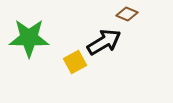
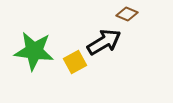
green star: moved 5 px right, 13 px down; rotated 6 degrees clockwise
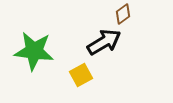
brown diamond: moved 4 px left; rotated 60 degrees counterclockwise
yellow square: moved 6 px right, 13 px down
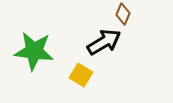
brown diamond: rotated 30 degrees counterclockwise
yellow square: rotated 30 degrees counterclockwise
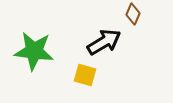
brown diamond: moved 10 px right
yellow square: moved 4 px right; rotated 15 degrees counterclockwise
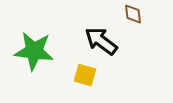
brown diamond: rotated 30 degrees counterclockwise
black arrow: moved 3 px left, 1 px up; rotated 112 degrees counterclockwise
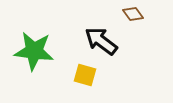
brown diamond: rotated 30 degrees counterclockwise
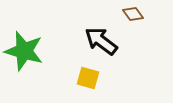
green star: moved 10 px left; rotated 9 degrees clockwise
yellow square: moved 3 px right, 3 px down
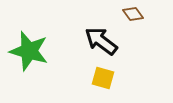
green star: moved 5 px right
yellow square: moved 15 px right
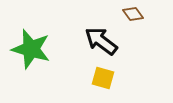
green star: moved 2 px right, 2 px up
